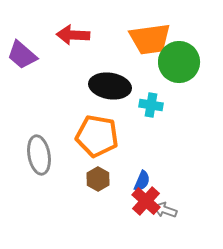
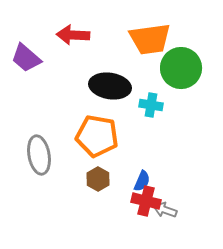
purple trapezoid: moved 4 px right, 3 px down
green circle: moved 2 px right, 6 px down
red cross: rotated 28 degrees counterclockwise
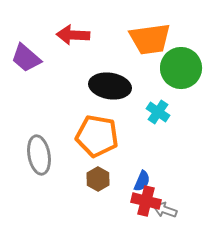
cyan cross: moved 7 px right, 7 px down; rotated 25 degrees clockwise
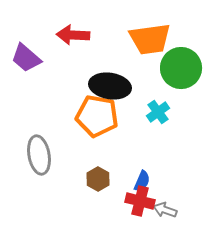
cyan cross: rotated 20 degrees clockwise
orange pentagon: moved 20 px up
red cross: moved 6 px left
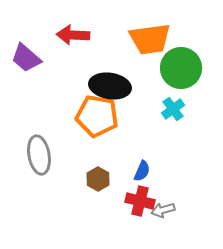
cyan cross: moved 15 px right, 3 px up
blue semicircle: moved 10 px up
gray arrow: moved 2 px left; rotated 35 degrees counterclockwise
